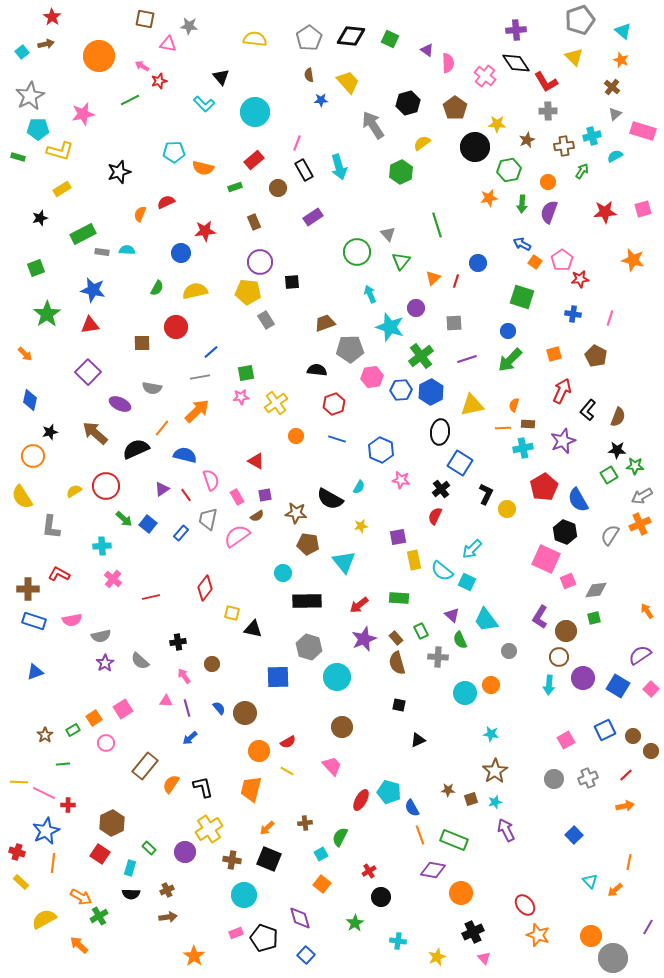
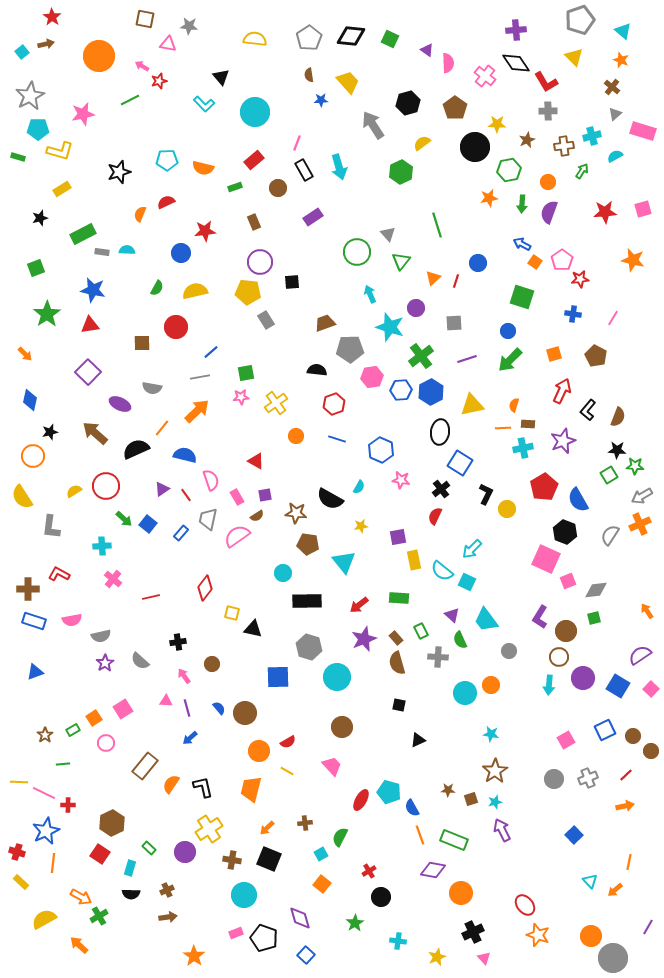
cyan pentagon at (174, 152): moved 7 px left, 8 px down
pink line at (610, 318): moved 3 px right; rotated 14 degrees clockwise
purple arrow at (506, 830): moved 4 px left
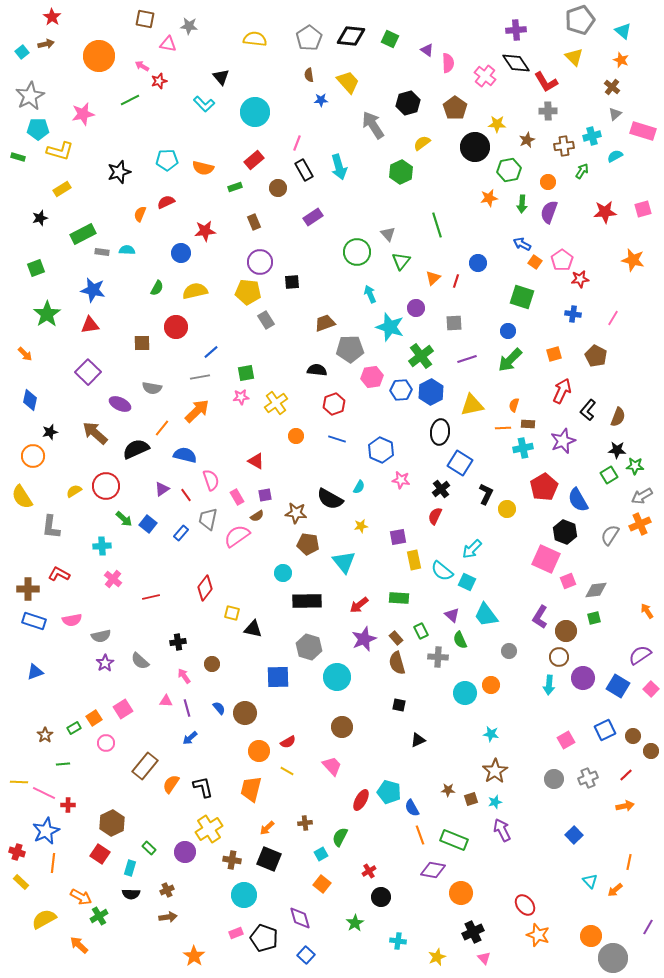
cyan trapezoid at (486, 620): moved 5 px up
green rectangle at (73, 730): moved 1 px right, 2 px up
